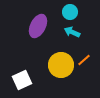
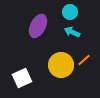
white square: moved 2 px up
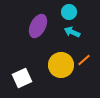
cyan circle: moved 1 px left
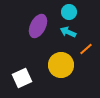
cyan arrow: moved 4 px left
orange line: moved 2 px right, 11 px up
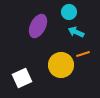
cyan arrow: moved 8 px right
orange line: moved 3 px left, 5 px down; rotated 24 degrees clockwise
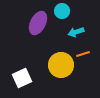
cyan circle: moved 7 px left, 1 px up
purple ellipse: moved 3 px up
cyan arrow: rotated 42 degrees counterclockwise
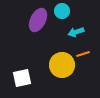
purple ellipse: moved 3 px up
yellow circle: moved 1 px right
white square: rotated 12 degrees clockwise
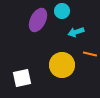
orange line: moved 7 px right; rotated 32 degrees clockwise
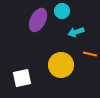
yellow circle: moved 1 px left
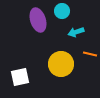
purple ellipse: rotated 45 degrees counterclockwise
yellow circle: moved 1 px up
white square: moved 2 px left, 1 px up
